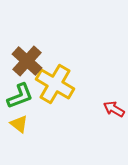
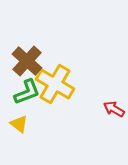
green L-shape: moved 7 px right, 4 px up
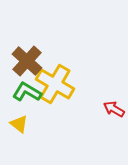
green L-shape: rotated 128 degrees counterclockwise
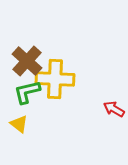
yellow cross: moved 5 px up; rotated 27 degrees counterclockwise
green L-shape: rotated 44 degrees counterclockwise
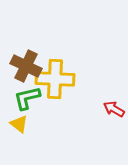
brown cross: moved 1 px left, 5 px down; rotated 16 degrees counterclockwise
green L-shape: moved 6 px down
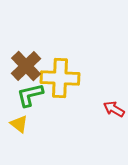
brown cross: rotated 20 degrees clockwise
yellow cross: moved 5 px right, 1 px up
green L-shape: moved 3 px right, 3 px up
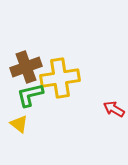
brown cross: moved 1 px down; rotated 24 degrees clockwise
yellow cross: rotated 12 degrees counterclockwise
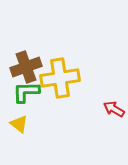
green L-shape: moved 4 px left, 3 px up; rotated 12 degrees clockwise
